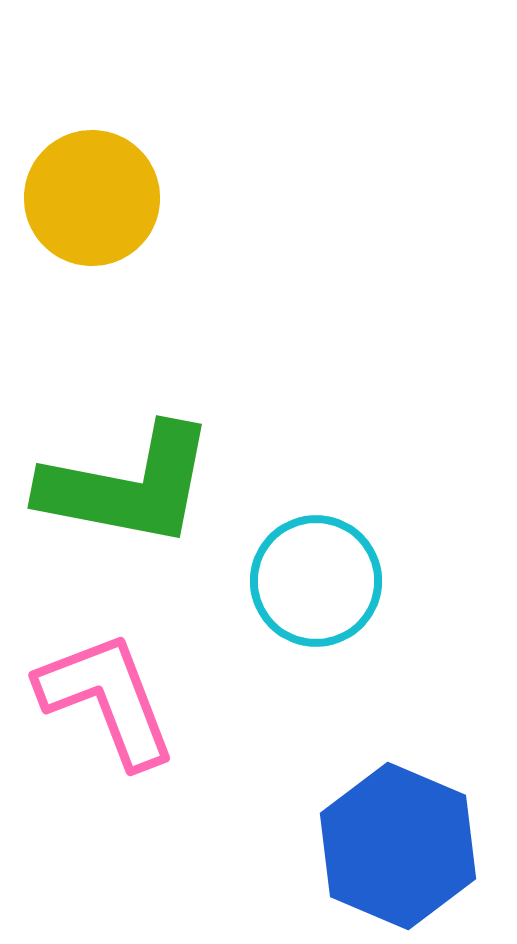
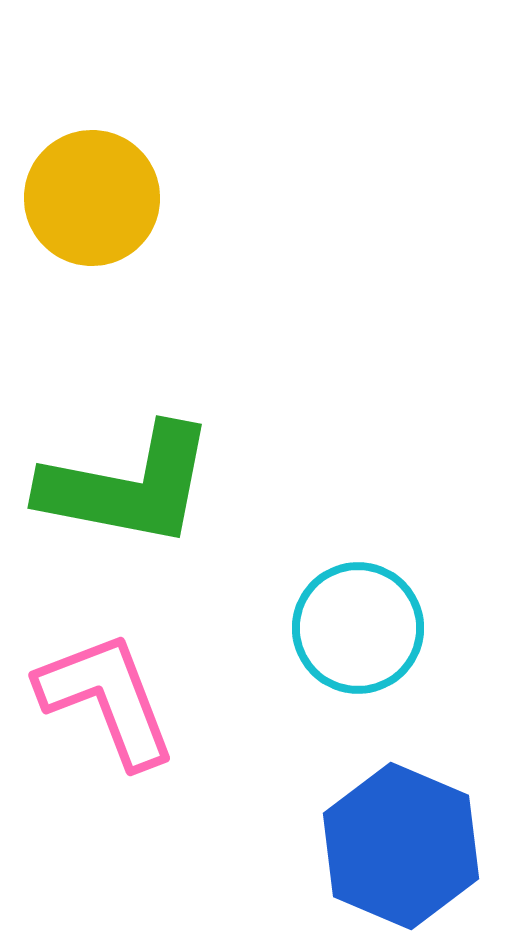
cyan circle: moved 42 px right, 47 px down
blue hexagon: moved 3 px right
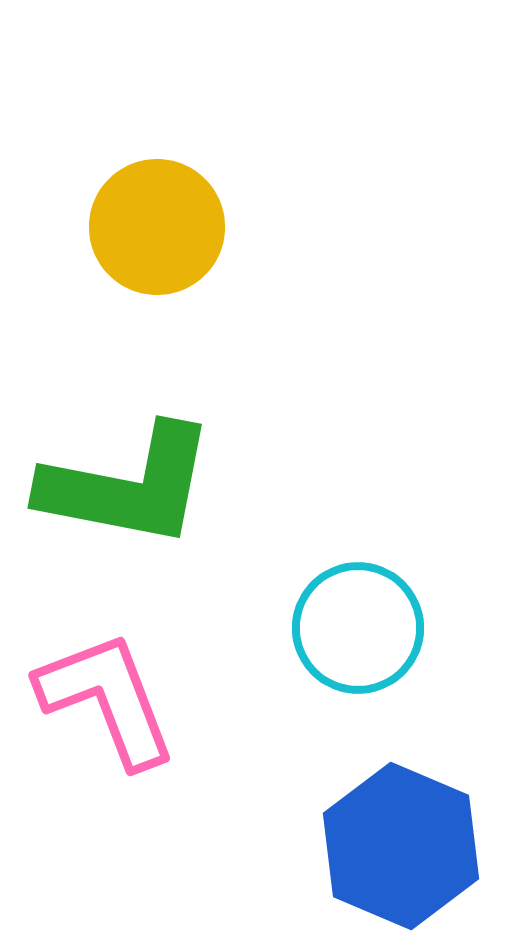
yellow circle: moved 65 px right, 29 px down
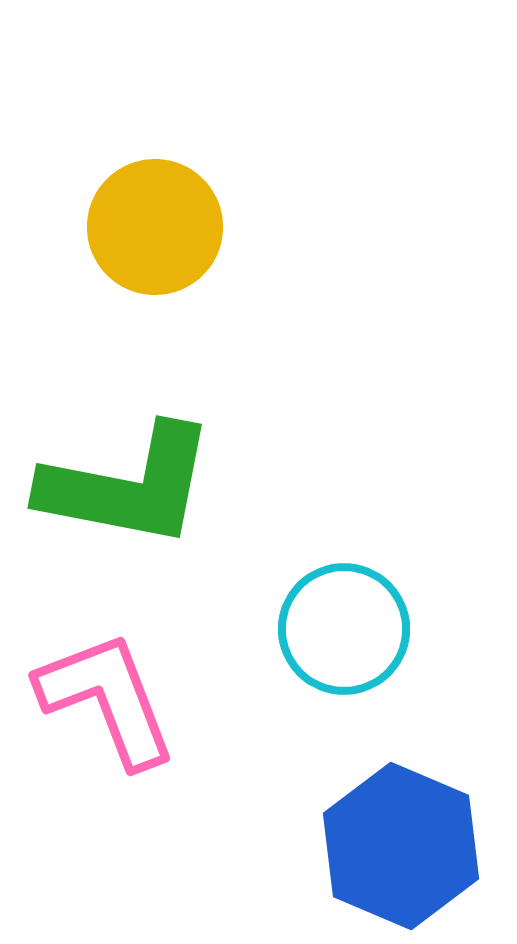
yellow circle: moved 2 px left
cyan circle: moved 14 px left, 1 px down
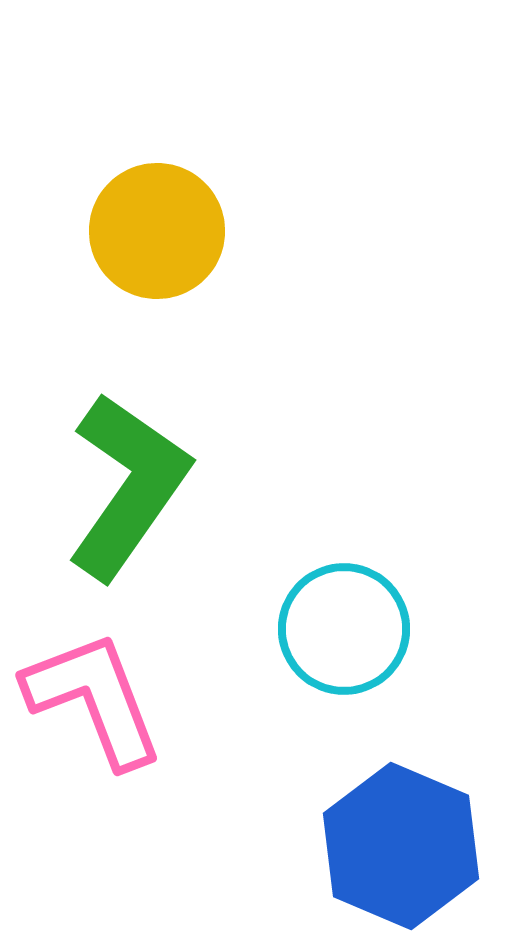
yellow circle: moved 2 px right, 4 px down
green L-shape: rotated 66 degrees counterclockwise
pink L-shape: moved 13 px left
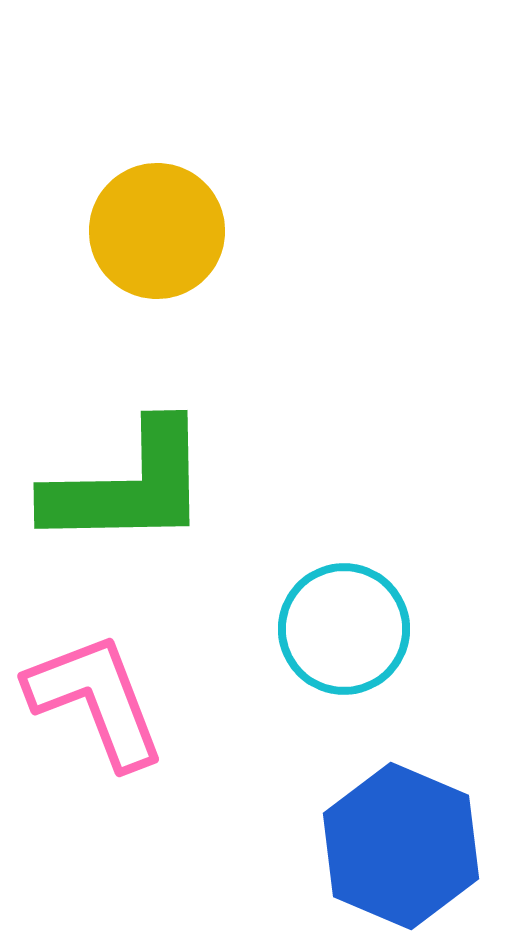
green L-shape: rotated 54 degrees clockwise
pink L-shape: moved 2 px right, 1 px down
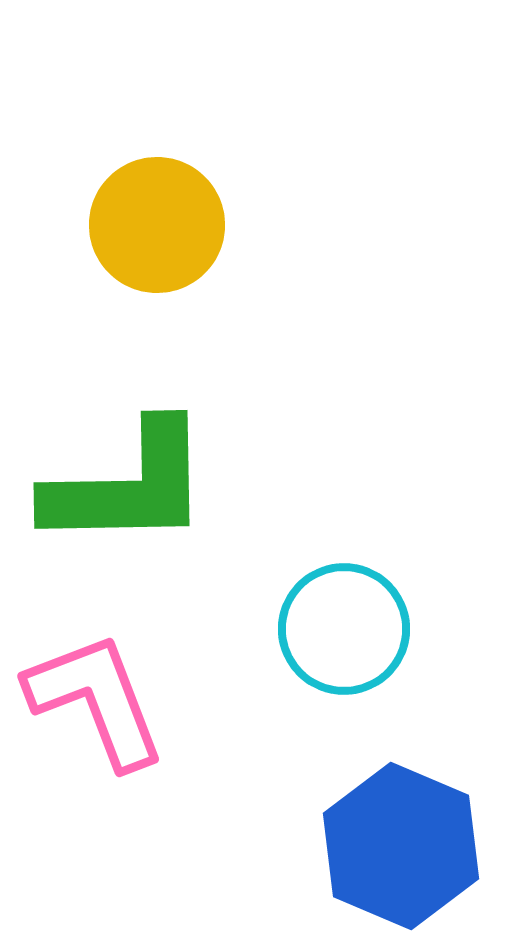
yellow circle: moved 6 px up
